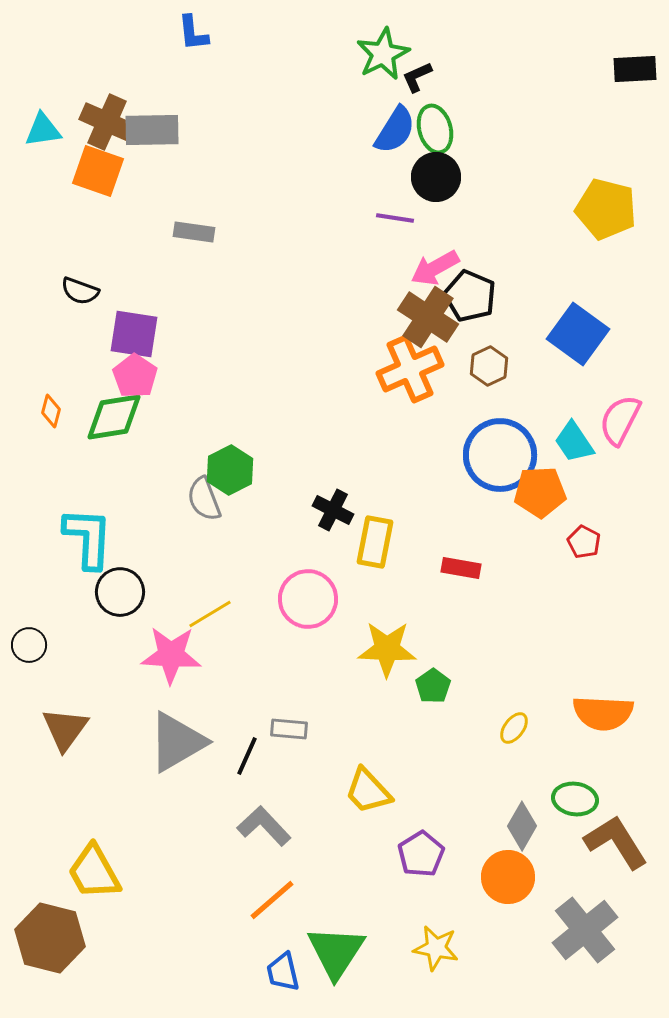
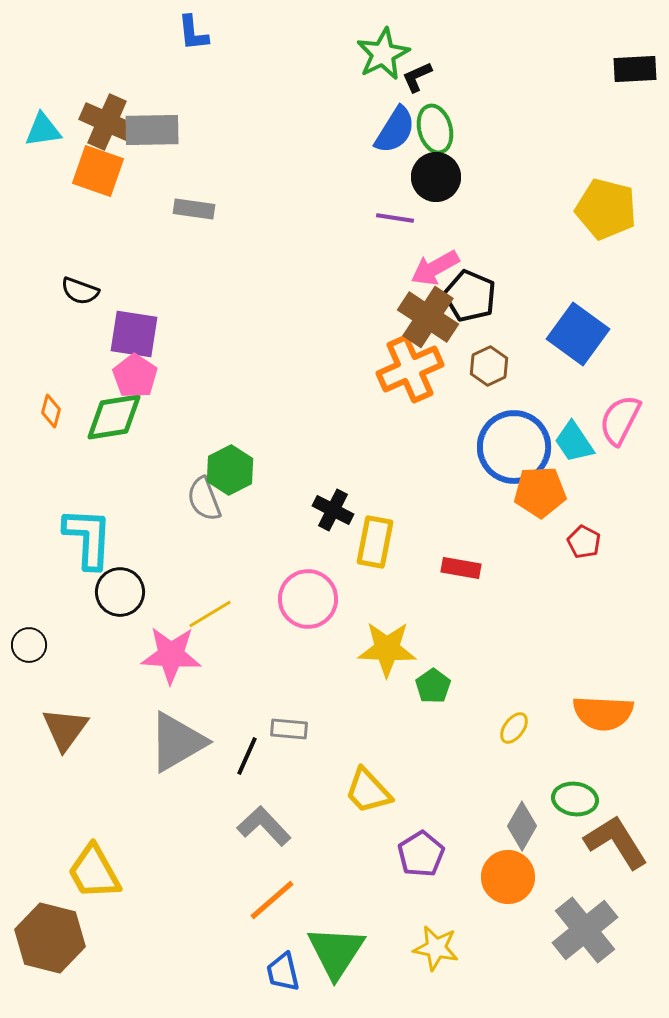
gray rectangle at (194, 232): moved 23 px up
blue circle at (500, 455): moved 14 px right, 8 px up
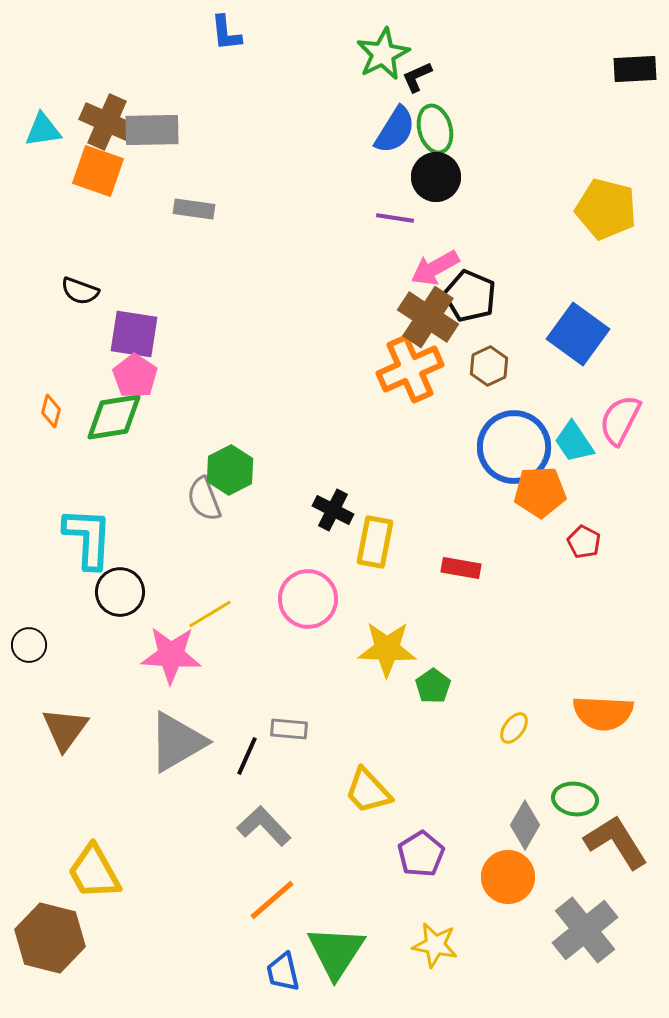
blue L-shape at (193, 33): moved 33 px right
gray diamond at (522, 826): moved 3 px right, 1 px up
yellow star at (436, 948): moved 1 px left, 3 px up
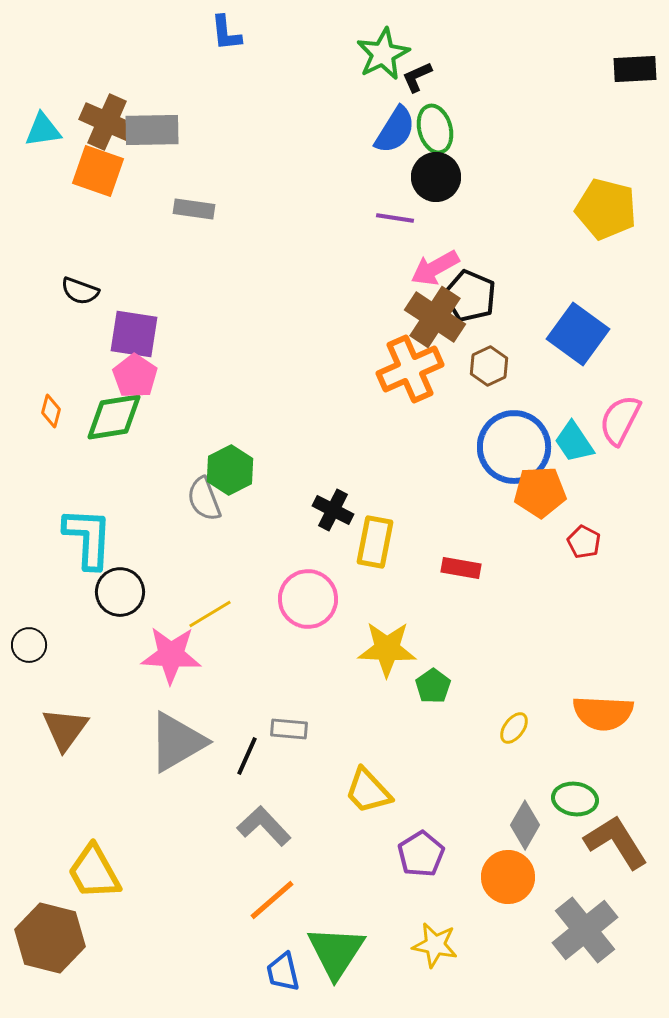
brown cross at (428, 317): moved 7 px right
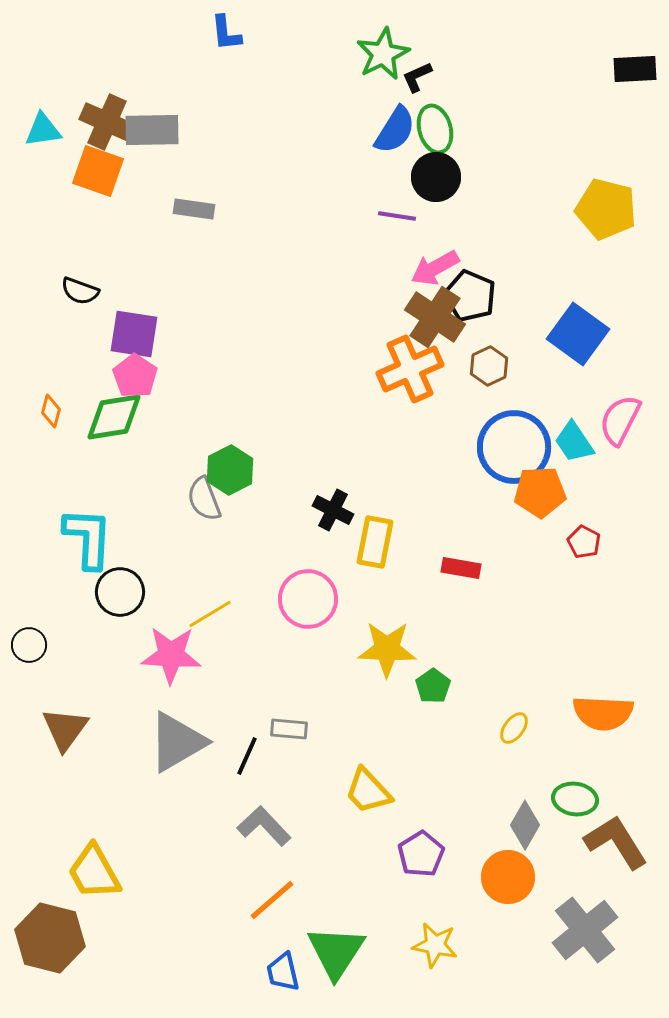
purple line at (395, 218): moved 2 px right, 2 px up
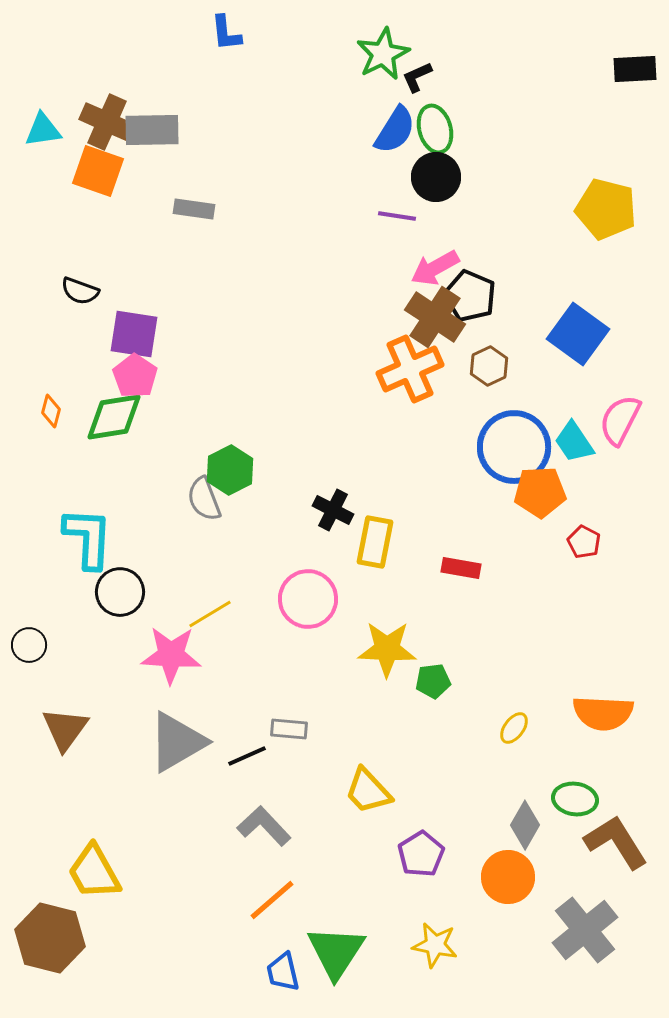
green pentagon at (433, 686): moved 5 px up; rotated 28 degrees clockwise
black line at (247, 756): rotated 42 degrees clockwise
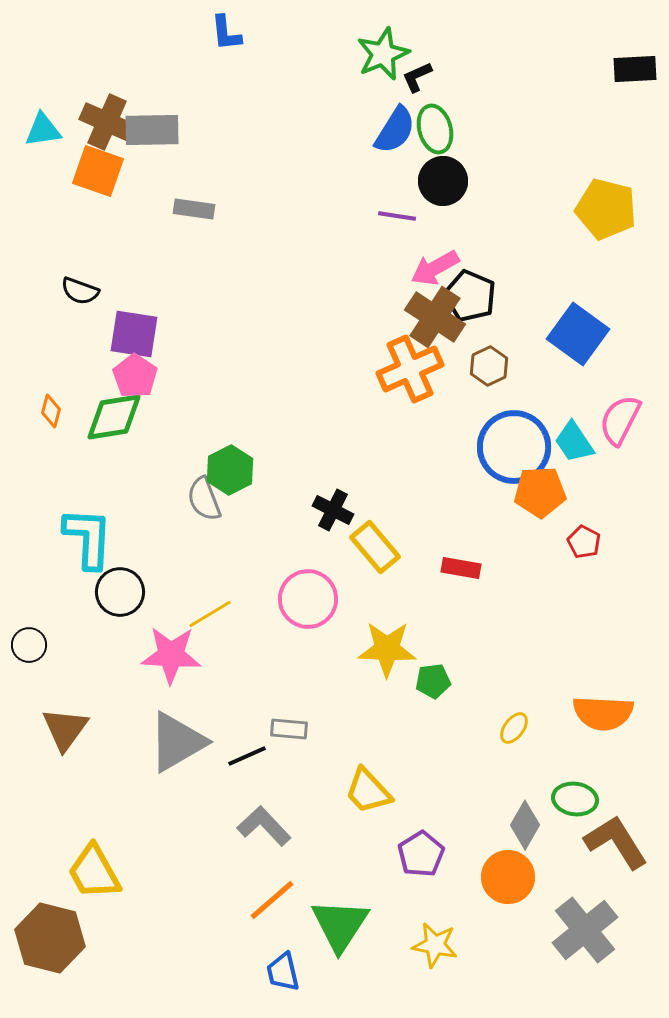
green star at (383, 54): rotated 4 degrees clockwise
black circle at (436, 177): moved 7 px right, 4 px down
yellow rectangle at (375, 542): moved 5 px down; rotated 51 degrees counterclockwise
green triangle at (336, 952): moved 4 px right, 27 px up
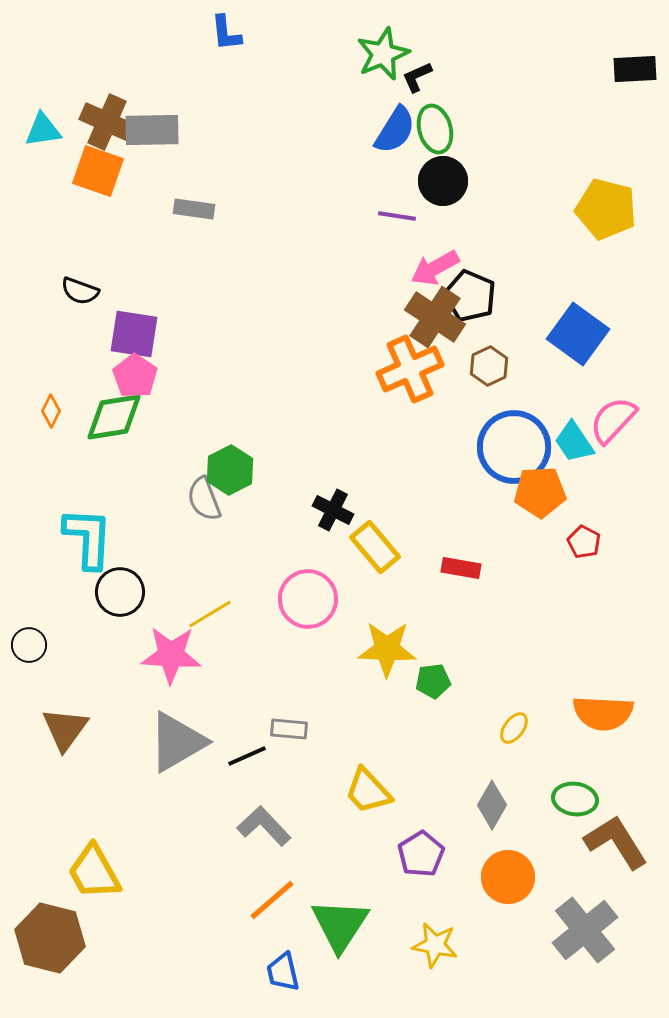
orange diamond at (51, 411): rotated 12 degrees clockwise
pink semicircle at (620, 420): moved 7 px left; rotated 16 degrees clockwise
gray diamond at (525, 825): moved 33 px left, 20 px up
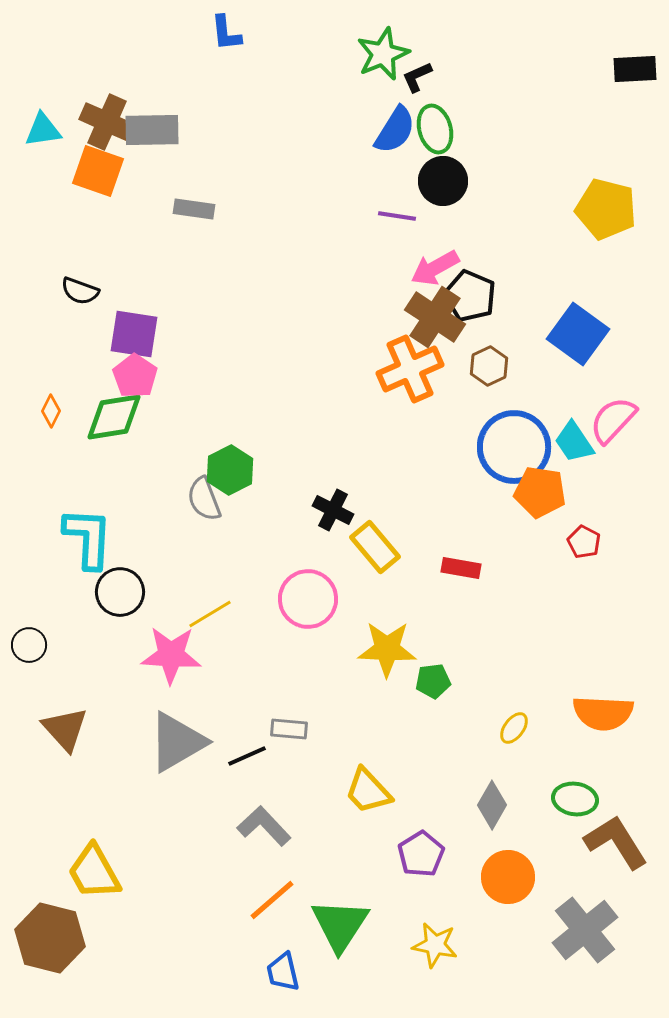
orange pentagon at (540, 492): rotated 12 degrees clockwise
brown triangle at (65, 729): rotated 18 degrees counterclockwise
